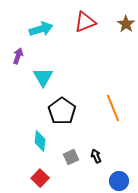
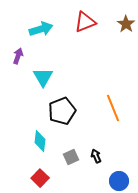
black pentagon: rotated 16 degrees clockwise
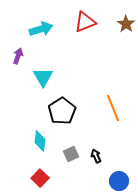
black pentagon: rotated 12 degrees counterclockwise
gray square: moved 3 px up
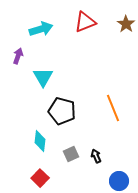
black pentagon: rotated 24 degrees counterclockwise
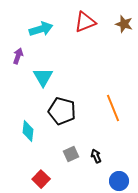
brown star: moved 2 px left; rotated 18 degrees counterclockwise
cyan diamond: moved 12 px left, 10 px up
red square: moved 1 px right, 1 px down
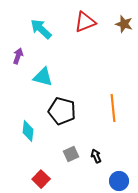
cyan arrow: rotated 120 degrees counterclockwise
cyan triangle: rotated 45 degrees counterclockwise
orange line: rotated 16 degrees clockwise
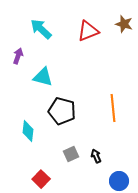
red triangle: moved 3 px right, 9 px down
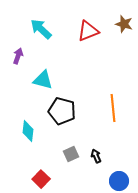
cyan triangle: moved 3 px down
